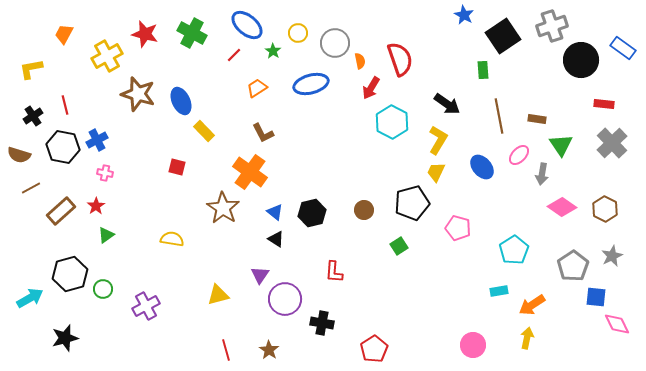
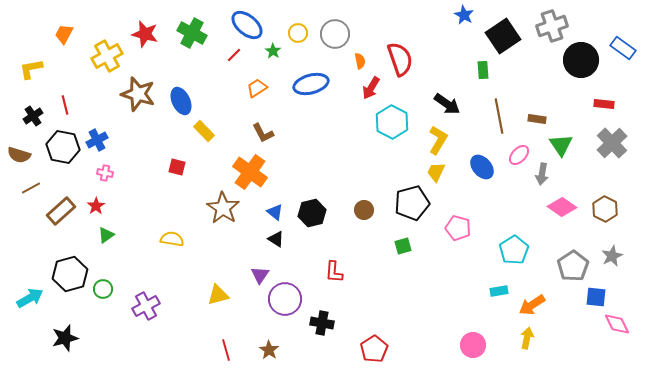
gray circle at (335, 43): moved 9 px up
green square at (399, 246): moved 4 px right; rotated 18 degrees clockwise
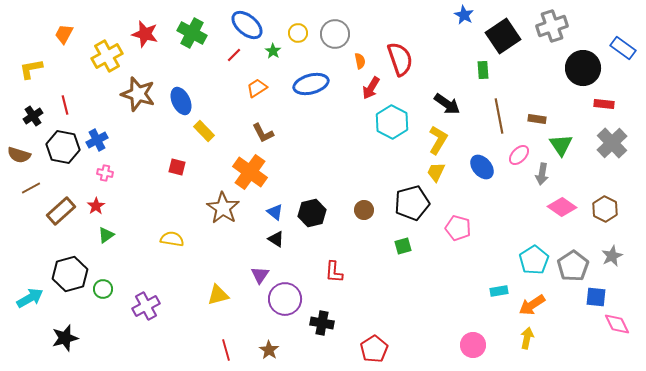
black circle at (581, 60): moved 2 px right, 8 px down
cyan pentagon at (514, 250): moved 20 px right, 10 px down
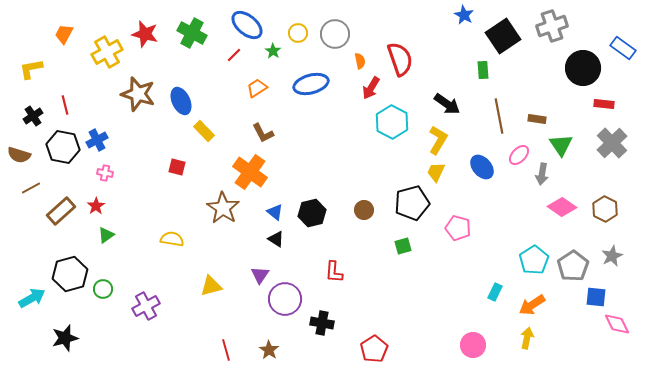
yellow cross at (107, 56): moved 4 px up
cyan rectangle at (499, 291): moved 4 px left, 1 px down; rotated 54 degrees counterclockwise
yellow triangle at (218, 295): moved 7 px left, 9 px up
cyan arrow at (30, 298): moved 2 px right
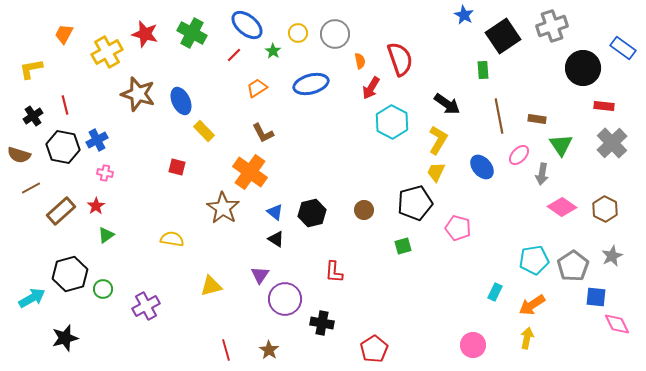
red rectangle at (604, 104): moved 2 px down
black pentagon at (412, 203): moved 3 px right
cyan pentagon at (534, 260): rotated 24 degrees clockwise
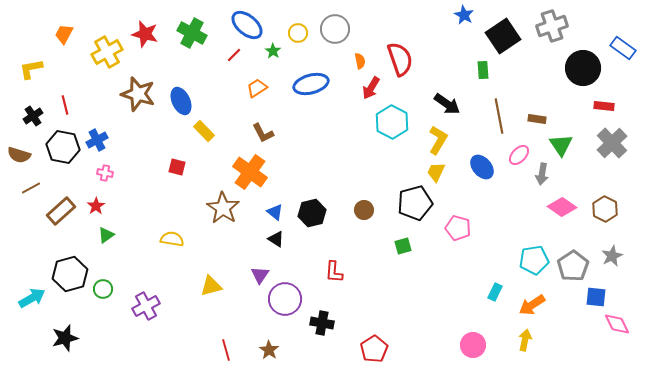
gray circle at (335, 34): moved 5 px up
yellow arrow at (527, 338): moved 2 px left, 2 px down
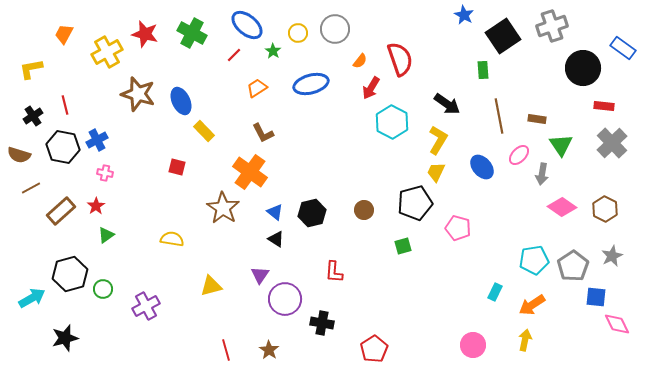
orange semicircle at (360, 61): rotated 49 degrees clockwise
